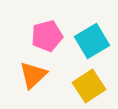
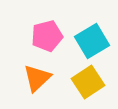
orange triangle: moved 4 px right, 3 px down
yellow square: moved 1 px left, 4 px up
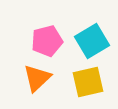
pink pentagon: moved 5 px down
yellow square: rotated 20 degrees clockwise
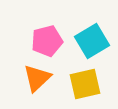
yellow square: moved 3 px left, 2 px down
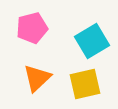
pink pentagon: moved 15 px left, 13 px up
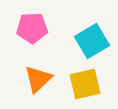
pink pentagon: rotated 12 degrees clockwise
orange triangle: moved 1 px right, 1 px down
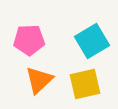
pink pentagon: moved 3 px left, 12 px down
orange triangle: moved 1 px right, 1 px down
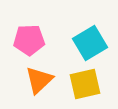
cyan square: moved 2 px left, 2 px down
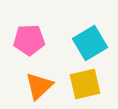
orange triangle: moved 6 px down
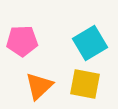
pink pentagon: moved 7 px left, 1 px down
yellow square: rotated 24 degrees clockwise
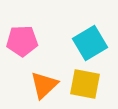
orange triangle: moved 5 px right, 1 px up
